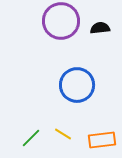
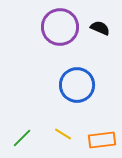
purple circle: moved 1 px left, 6 px down
black semicircle: rotated 30 degrees clockwise
green line: moved 9 px left
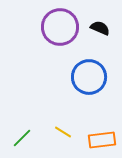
blue circle: moved 12 px right, 8 px up
yellow line: moved 2 px up
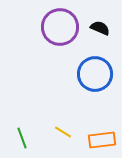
blue circle: moved 6 px right, 3 px up
green line: rotated 65 degrees counterclockwise
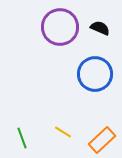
orange rectangle: rotated 36 degrees counterclockwise
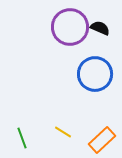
purple circle: moved 10 px right
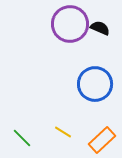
purple circle: moved 3 px up
blue circle: moved 10 px down
green line: rotated 25 degrees counterclockwise
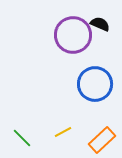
purple circle: moved 3 px right, 11 px down
black semicircle: moved 4 px up
yellow line: rotated 60 degrees counterclockwise
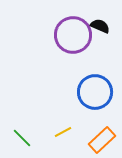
black semicircle: moved 2 px down
blue circle: moved 8 px down
